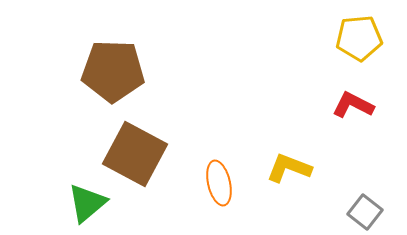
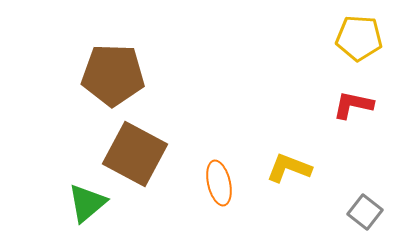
yellow pentagon: rotated 9 degrees clockwise
brown pentagon: moved 4 px down
red L-shape: rotated 15 degrees counterclockwise
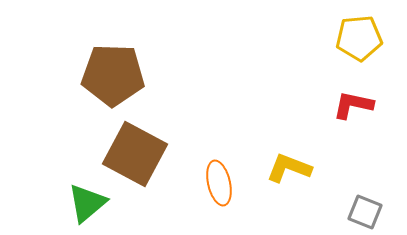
yellow pentagon: rotated 9 degrees counterclockwise
gray square: rotated 16 degrees counterclockwise
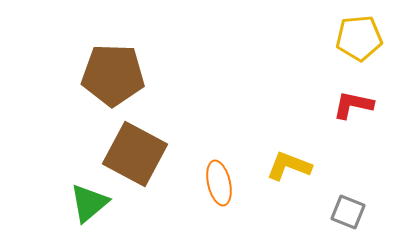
yellow L-shape: moved 2 px up
green triangle: moved 2 px right
gray square: moved 17 px left
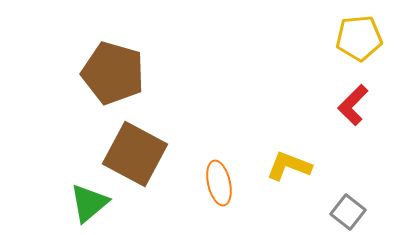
brown pentagon: moved 2 px up; rotated 14 degrees clockwise
red L-shape: rotated 57 degrees counterclockwise
gray square: rotated 16 degrees clockwise
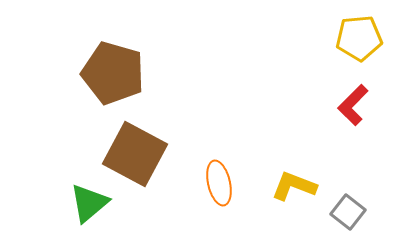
yellow L-shape: moved 5 px right, 20 px down
